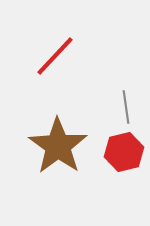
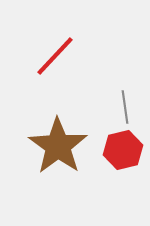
gray line: moved 1 px left
red hexagon: moved 1 px left, 2 px up
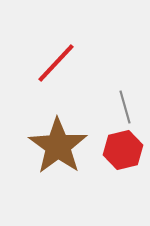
red line: moved 1 px right, 7 px down
gray line: rotated 8 degrees counterclockwise
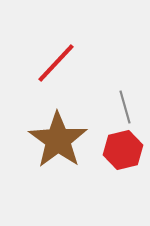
brown star: moved 6 px up
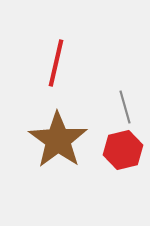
red line: rotated 30 degrees counterclockwise
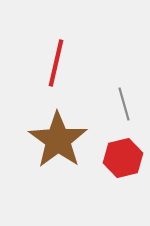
gray line: moved 1 px left, 3 px up
red hexagon: moved 8 px down
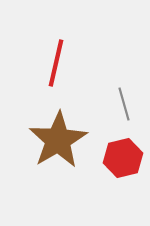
brown star: rotated 6 degrees clockwise
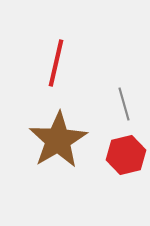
red hexagon: moved 3 px right, 3 px up
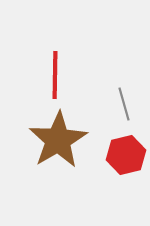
red line: moved 1 px left, 12 px down; rotated 12 degrees counterclockwise
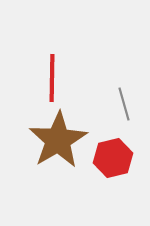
red line: moved 3 px left, 3 px down
red hexagon: moved 13 px left, 3 px down
